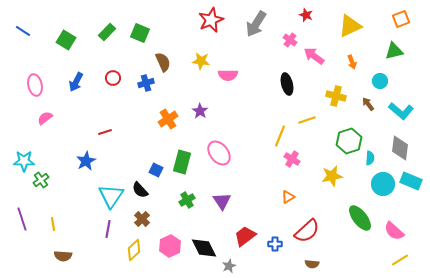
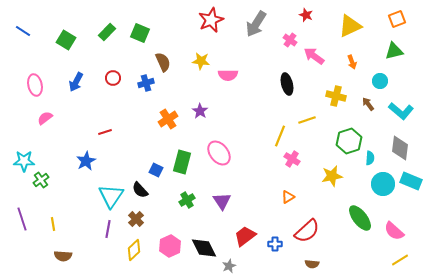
orange square at (401, 19): moved 4 px left
brown cross at (142, 219): moved 6 px left
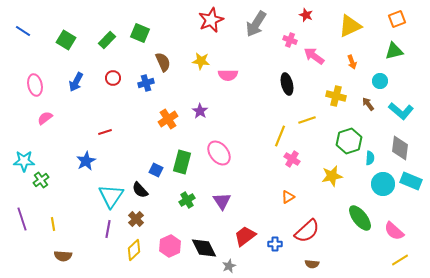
green rectangle at (107, 32): moved 8 px down
pink cross at (290, 40): rotated 16 degrees counterclockwise
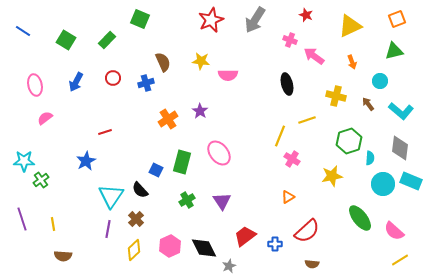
gray arrow at (256, 24): moved 1 px left, 4 px up
green square at (140, 33): moved 14 px up
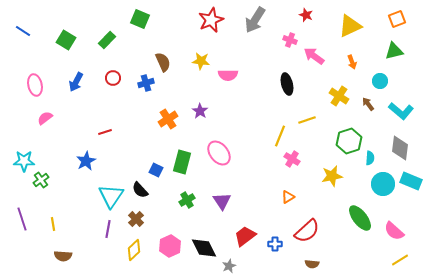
yellow cross at (336, 96): moved 3 px right; rotated 18 degrees clockwise
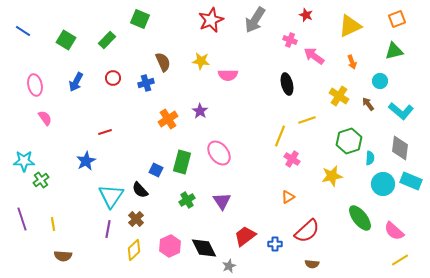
pink semicircle at (45, 118): rotated 91 degrees clockwise
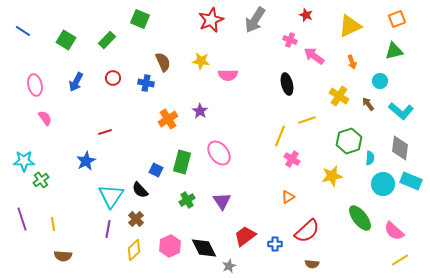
blue cross at (146, 83): rotated 28 degrees clockwise
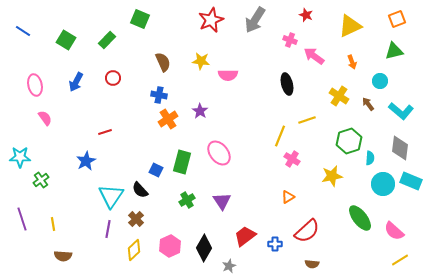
blue cross at (146, 83): moved 13 px right, 12 px down
cyan star at (24, 161): moved 4 px left, 4 px up
black diamond at (204, 248): rotated 56 degrees clockwise
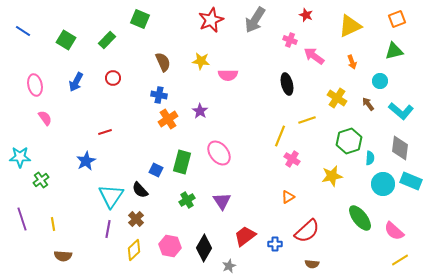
yellow cross at (339, 96): moved 2 px left, 2 px down
pink hexagon at (170, 246): rotated 25 degrees counterclockwise
